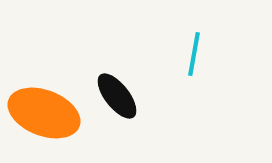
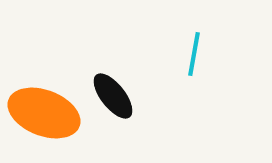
black ellipse: moved 4 px left
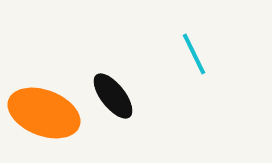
cyan line: rotated 36 degrees counterclockwise
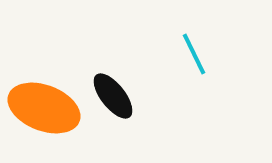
orange ellipse: moved 5 px up
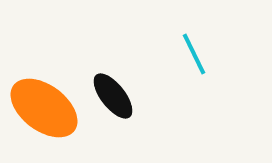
orange ellipse: rotated 16 degrees clockwise
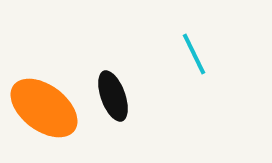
black ellipse: rotated 18 degrees clockwise
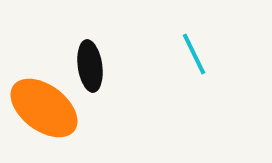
black ellipse: moved 23 px left, 30 px up; rotated 12 degrees clockwise
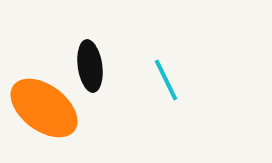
cyan line: moved 28 px left, 26 px down
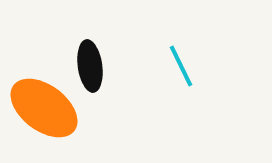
cyan line: moved 15 px right, 14 px up
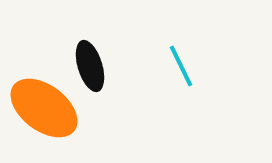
black ellipse: rotated 9 degrees counterclockwise
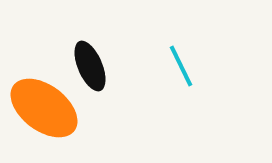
black ellipse: rotated 6 degrees counterclockwise
